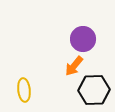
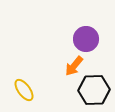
purple circle: moved 3 px right
yellow ellipse: rotated 30 degrees counterclockwise
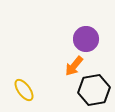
black hexagon: rotated 8 degrees counterclockwise
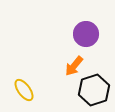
purple circle: moved 5 px up
black hexagon: rotated 8 degrees counterclockwise
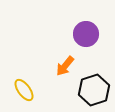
orange arrow: moved 9 px left
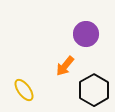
black hexagon: rotated 12 degrees counterclockwise
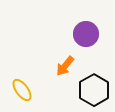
yellow ellipse: moved 2 px left
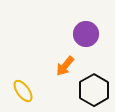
yellow ellipse: moved 1 px right, 1 px down
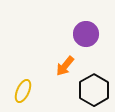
yellow ellipse: rotated 60 degrees clockwise
